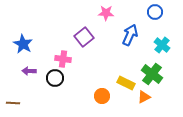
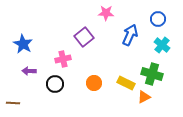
blue circle: moved 3 px right, 7 px down
pink cross: rotated 21 degrees counterclockwise
green cross: rotated 20 degrees counterclockwise
black circle: moved 6 px down
orange circle: moved 8 px left, 13 px up
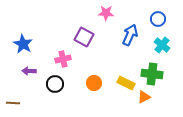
purple square: rotated 24 degrees counterclockwise
green cross: rotated 10 degrees counterclockwise
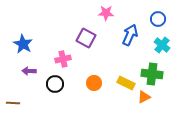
purple square: moved 2 px right, 1 px down
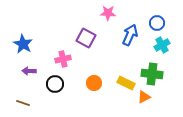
pink star: moved 2 px right
blue circle: moved 1 px left, 4 px down
cyan cross: rotated 21 degrees clockwise
brown line: moved 10 px right; rotated 16 degrees clockwise
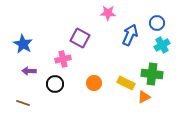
purple square: moved 6 px left
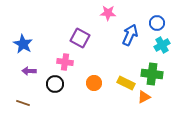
pink cross: moved 2 px right, 3 px down; rotated 21 degrees clockwise
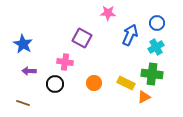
purple square: moved 2 px right
cyan cross: moved 6 px left, 2 px down
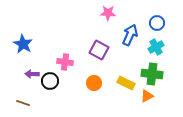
purple square: moved 17 px right, 12 px down
purple arrow: moved 3 px right, 3 px down
black circle: moved 5 px left, 3 px up
orange triangle: moved 3 px right, 1 px up
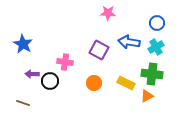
blue arrow: moved 1 px left, 7 px down; rotated 105 degrees counterclockwise
